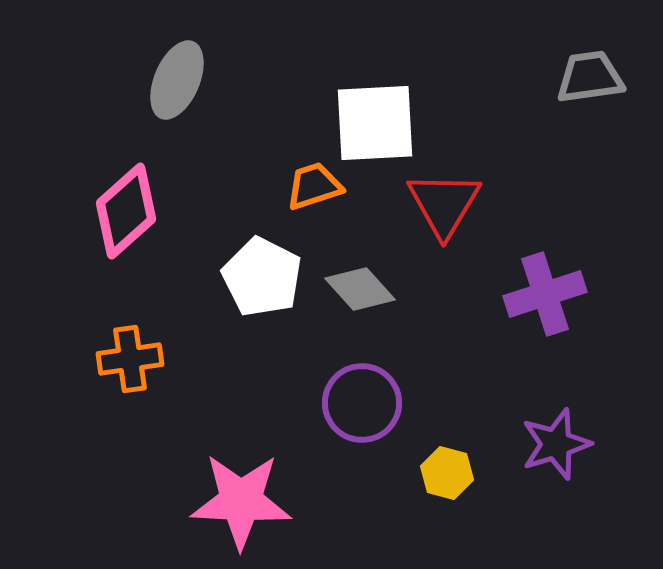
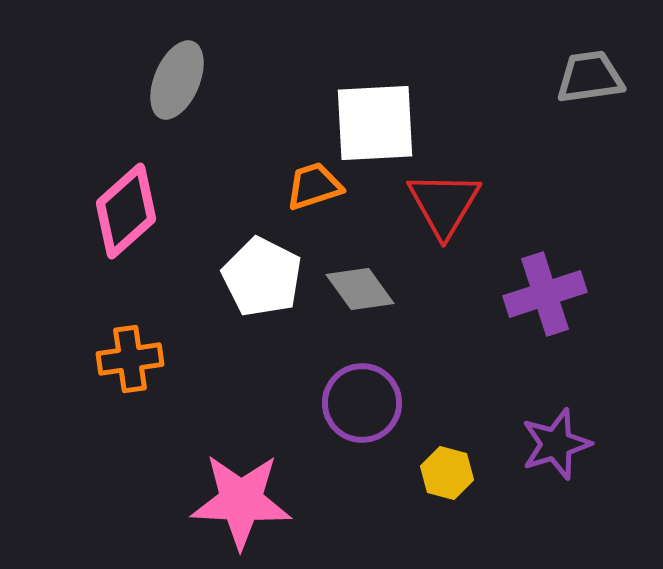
gray diamond: rotated 6 degrees clockwise
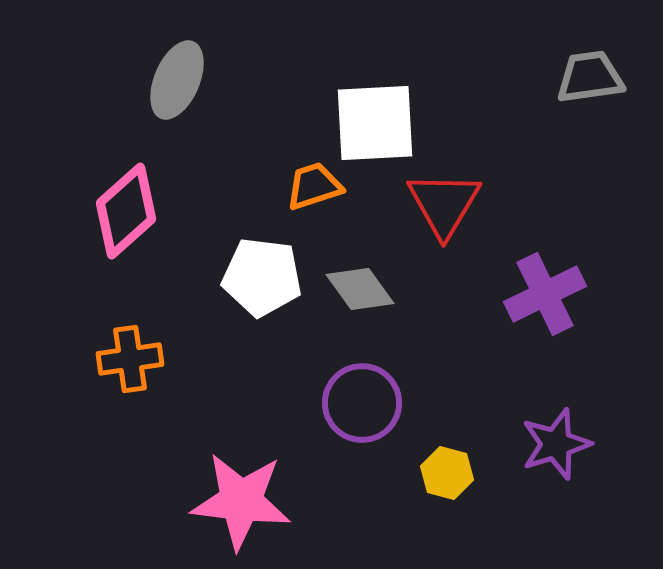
white pentagon: rotated 20 degrees counterclockwise
purple cross: rotated 8 degrees counterclockwise
pink star: rotated 4 degrees clockwise
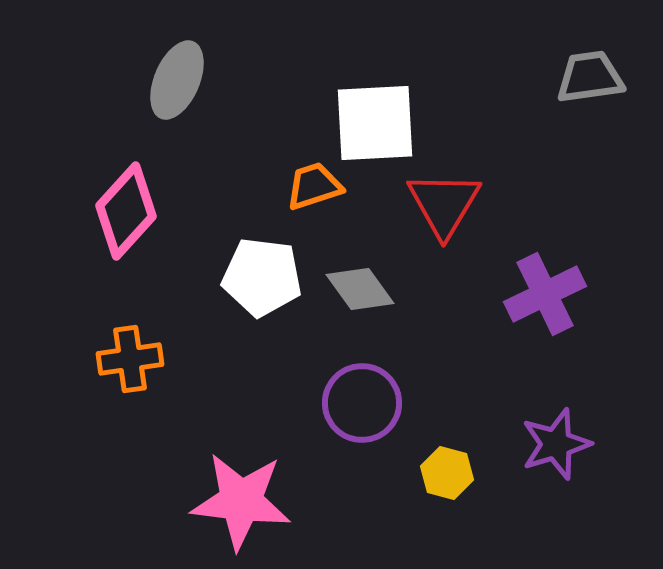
pink diamond: rotated 6 degrees counterclockwise
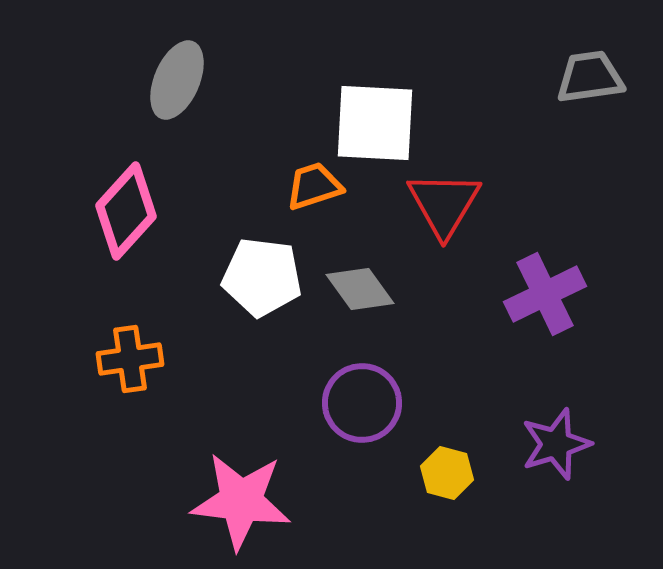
white square: rotated 6 degrees clockwise
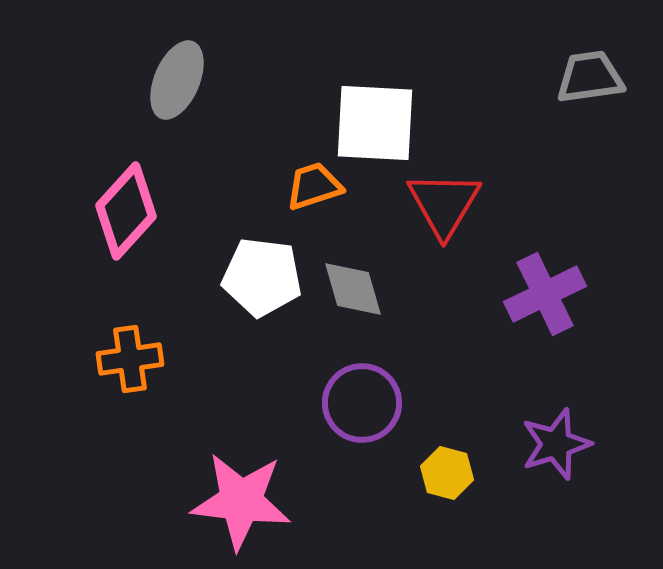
gray diamond: moved 7 px left; rotated 20 degrees clockwise
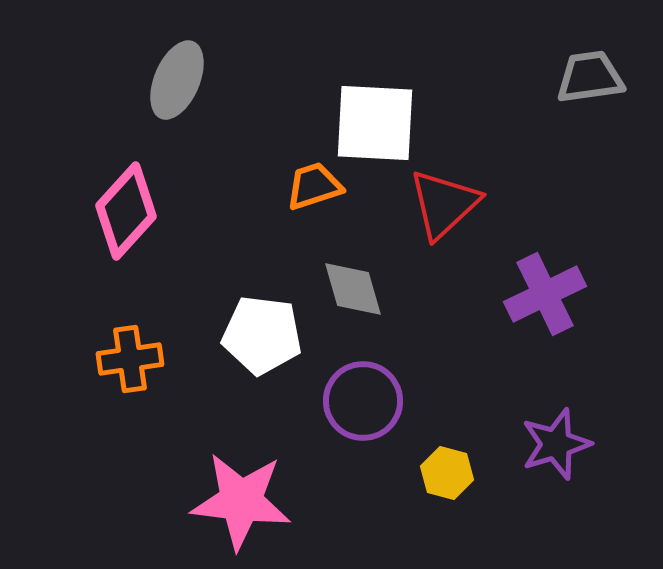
red triangle: rotated 16 degrees clockwise
white pentagon: moved 58 px down
purple circle: moved 1 px right, 2 px up
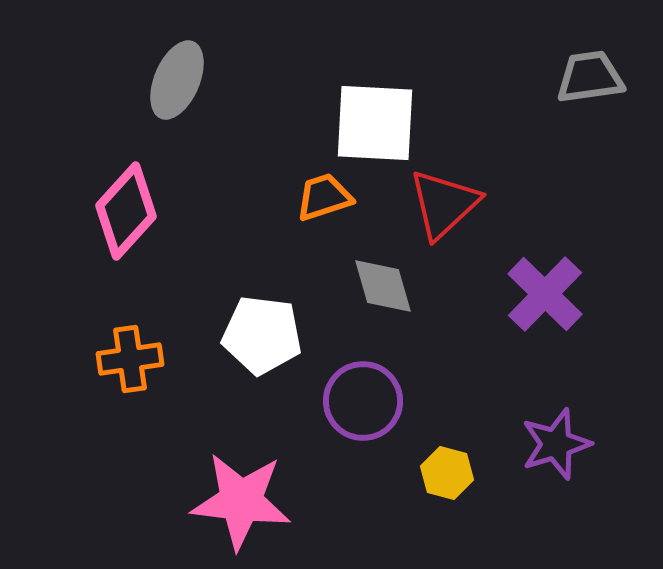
orange trapezoid: moved 10 px right, 11 px down
gray diamond: moved 30 px right, 3 px up
purple cross: rotated 20 degrees counterclockwise
